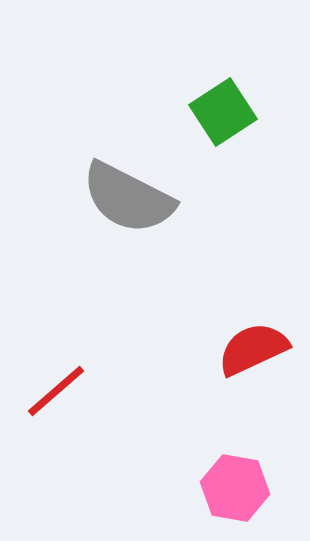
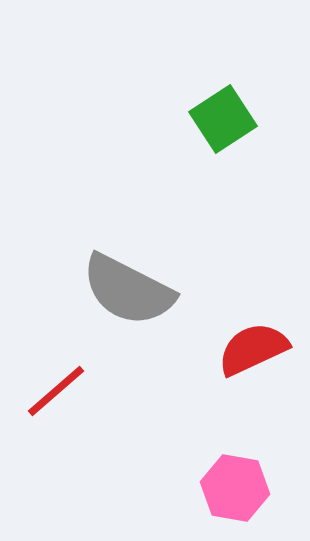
green square: moved 7 px down
gray semicircle: moved 92 px down
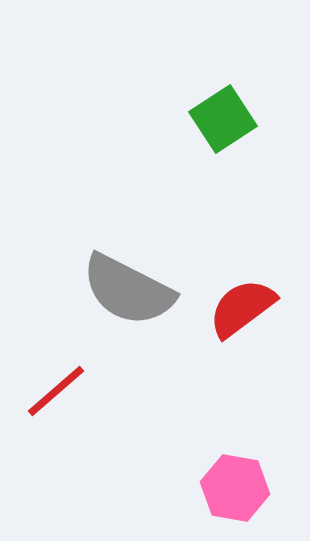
red semicircle: moved 11 px left, 41 px up; rotated 12 degrees counterclockwise
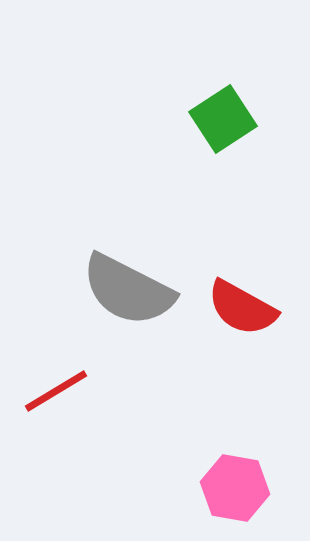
red semicircle: rotated 114 degrees counterclockwise
red line: rotated 10 degrees clockwise
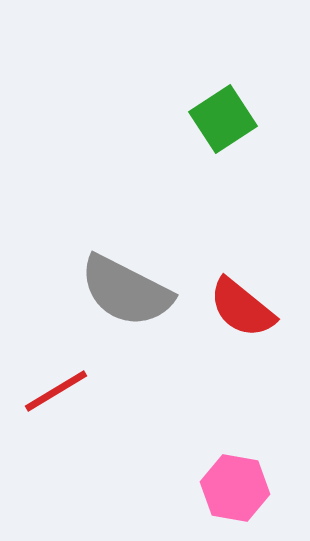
gray semicircle: moved 2 px left, 1 px down
red semicircle: rotated 10 degrees clockwise
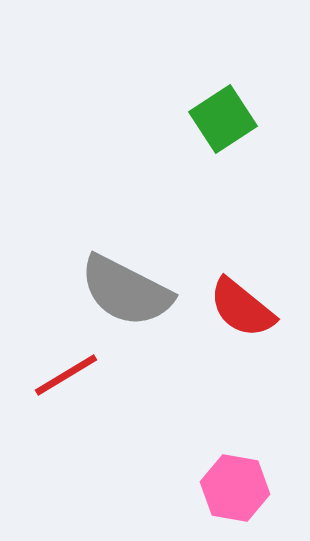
red line: moved 10 px right, 16 px up
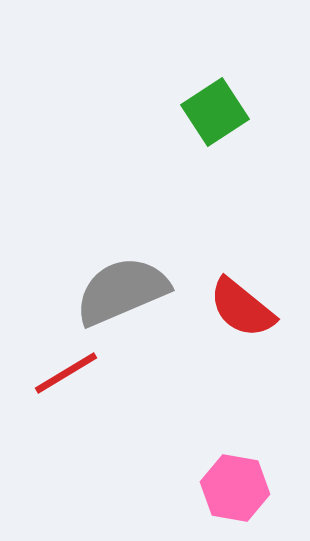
green square: moved 8 px left, 7 px up
gray semicircle: moved 4 px left; rotated 130 degrees clockwise
red line: moved 2 px up
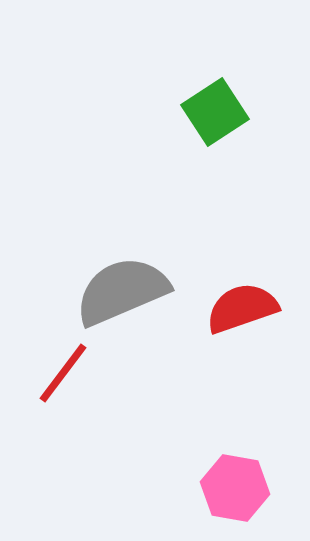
red semicircle: rotated 122 degrees clockwise
red line: moved 3 px left; rotated 22 degrees counterclockwise
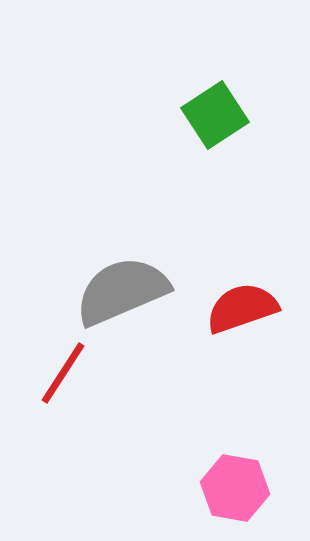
green square: moved 3 px down
red line: rotated 4 degrees counterclockwise
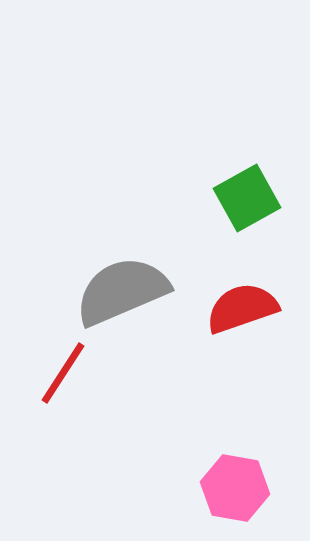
green square: moved 32 px right, 83 px down; rotated 4 degrees clockwise
